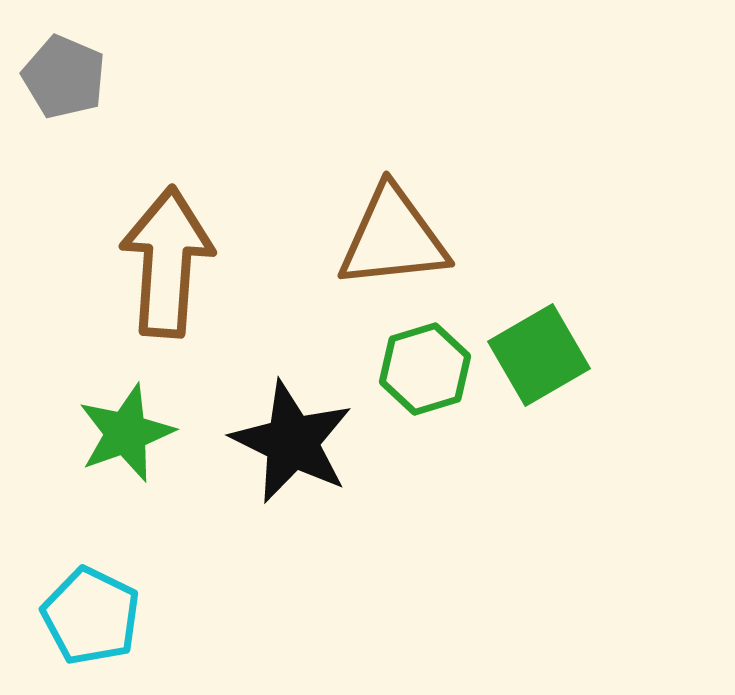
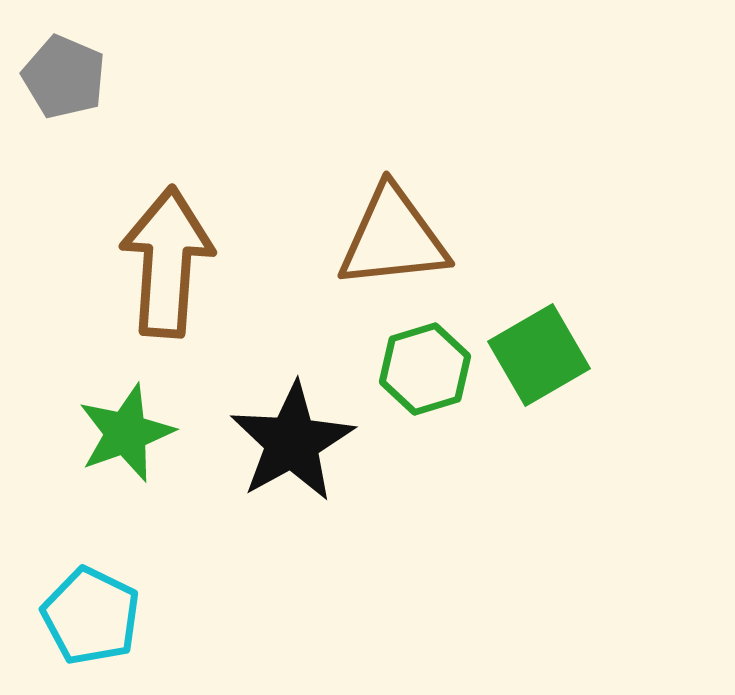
black star: rotated 17 degrees clockwise
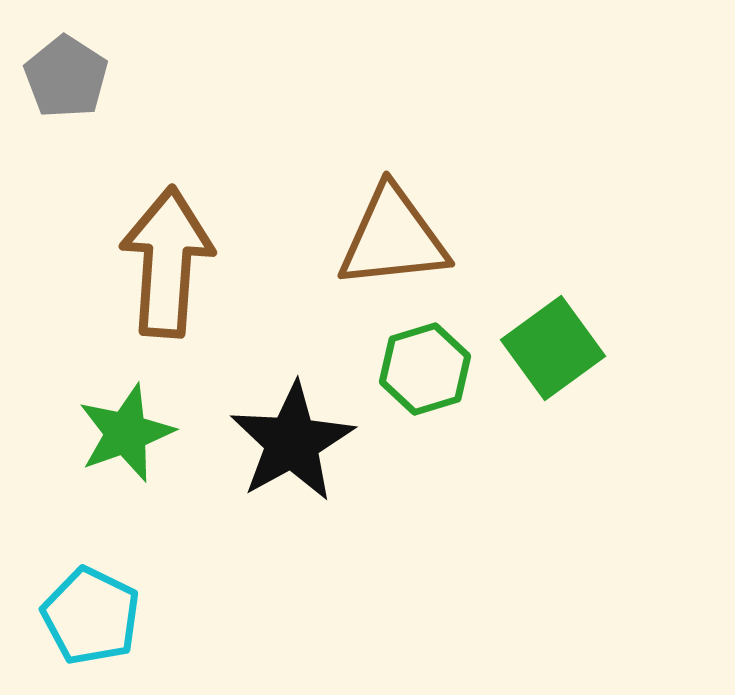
gray pentagon: moved 2 px right; rotated 10 degrees clockwise
green square: moved 14 px right, 7 px up; rotated 6 degrees counterclockwise
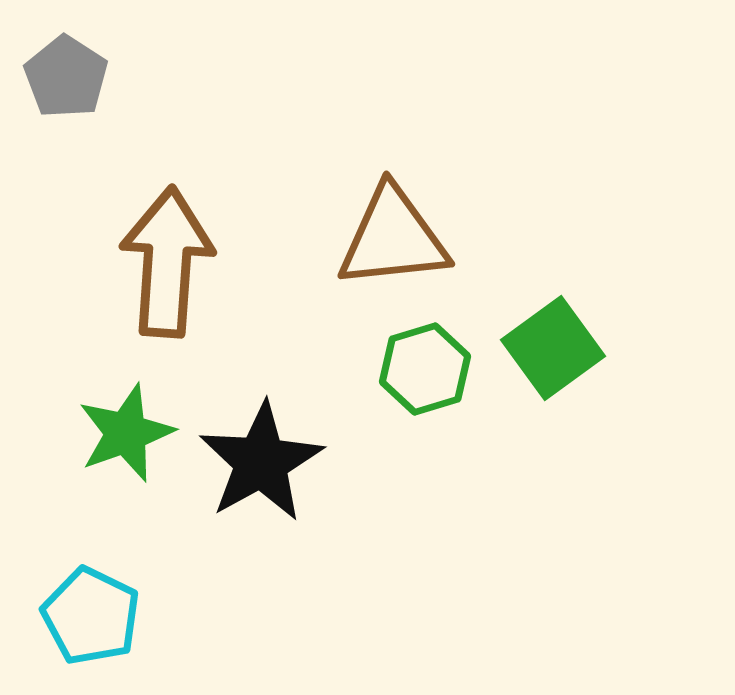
black star: moved 31 px left, 20 px down
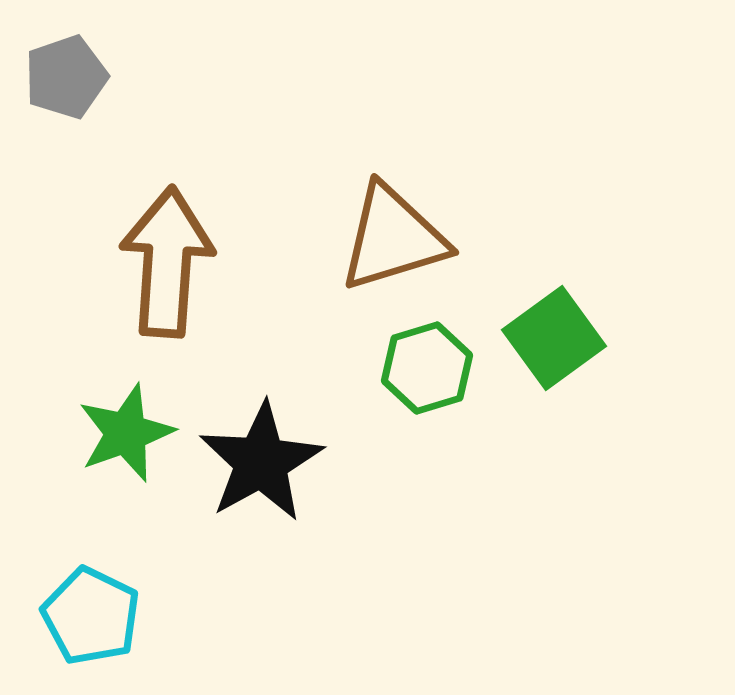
gray pentagon: rotated 20 degrees clockwise
brown triangle: rotated 11 degrees counterclockwise
green square: moved 1 px right, 10 px up
green hexagon: moved 2 px right, 1 px up
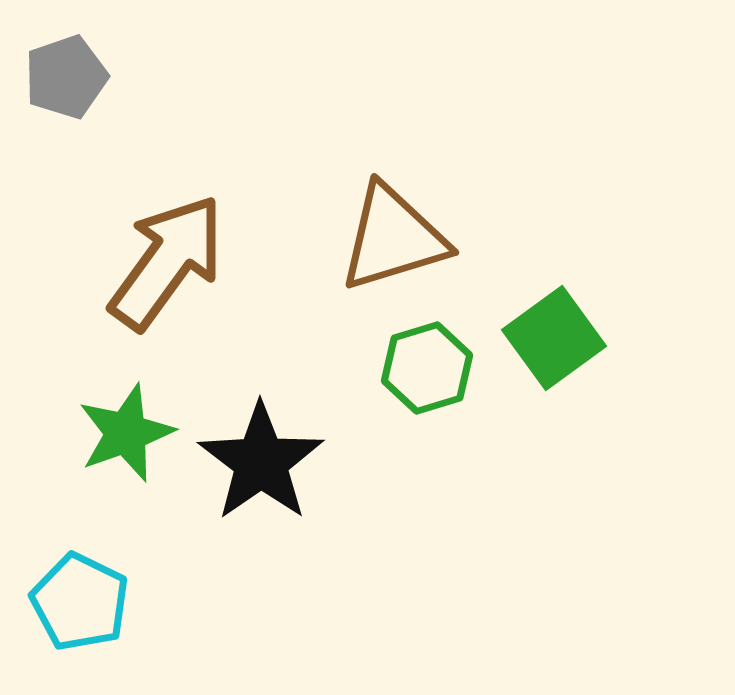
brown arrow: rotated 32 degrees clockwise
black star: rotated 6 degrees counterclockwise
cyan pentagon: moved 11 px left, 14 px up
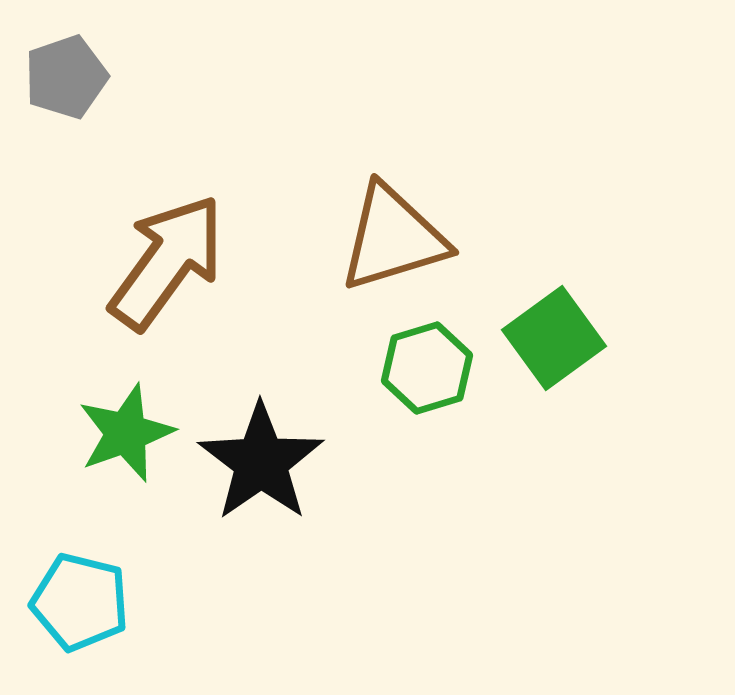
cyan pentagon: rotated 12 degrees counterclockwise
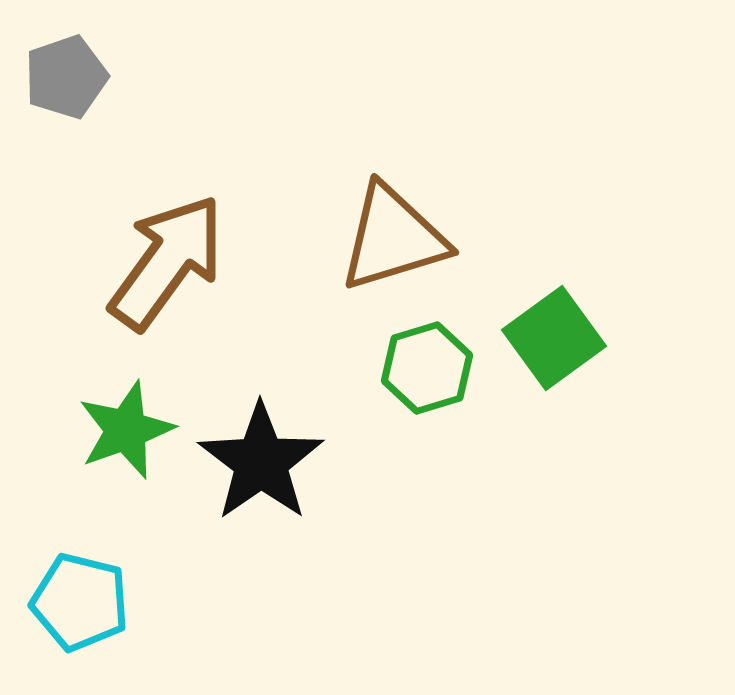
green star: moved 3 px up
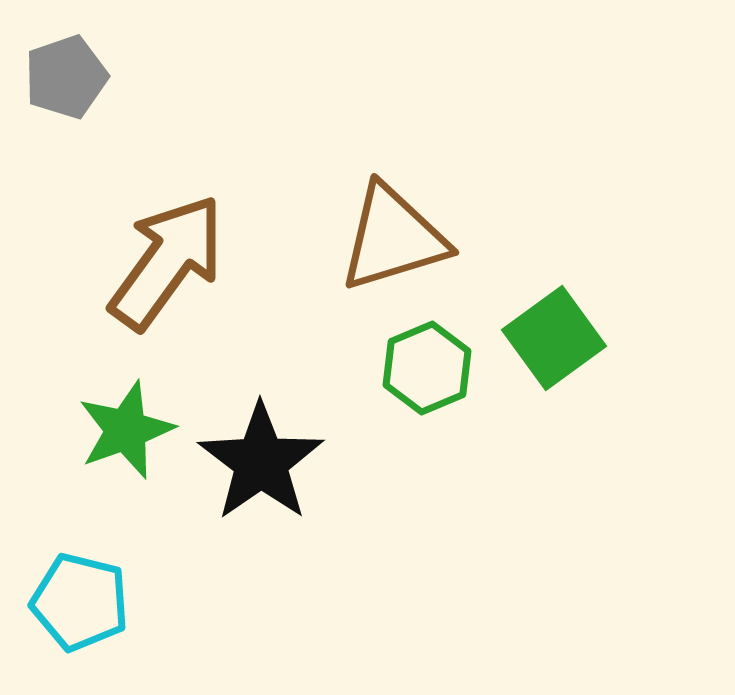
green hexagon: rotated 6 degrees counterclockwise
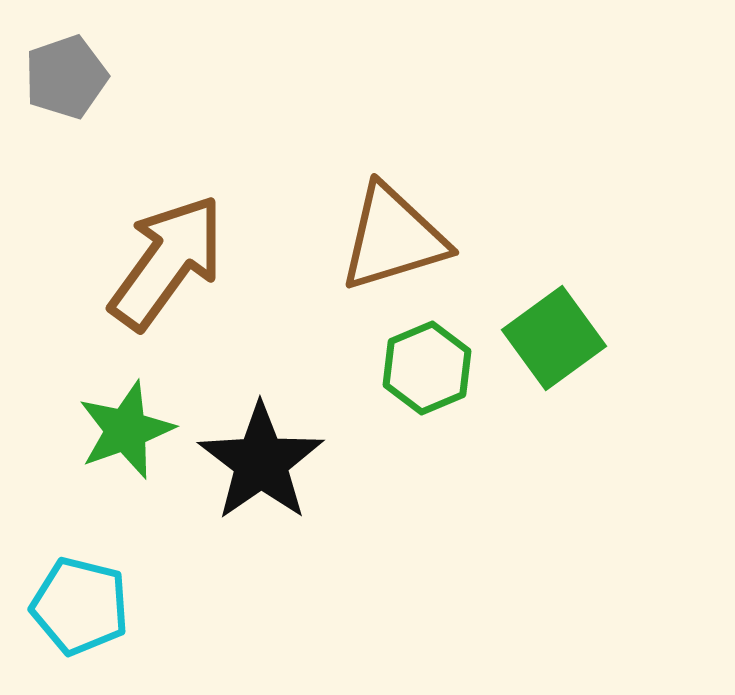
cyan pentagon: moved 4 px down
